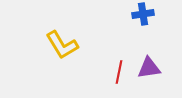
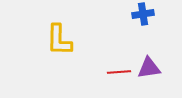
yellow L-shape: moved 3 px left, 5 px up; rotated 32 degrees clockwise
red line: rotated 75 degrees clockwise
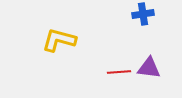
yellow L-shape: rotated 104 degrees clockwise
purple triangle: rotated 15 degrees clockwise
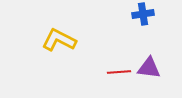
yellow L-shape: rotated 12 degrees clockwise
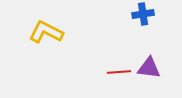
yellow L-shape: moved 13 px left, 8 px up
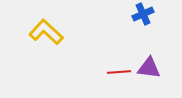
blue cross: rotated 15 degrees counterclockwise
yellow L-shape: rotated 16 degrees clockwise
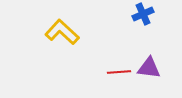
yellow L-shape: moved 16 px right
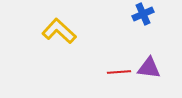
yellow L-shape: moved 3 px left, 1 px up
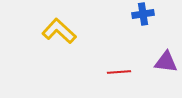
blue cross: rotated 15 degrees clockwise
purple triangle: moved 17 px right, 6 px up
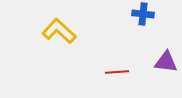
blue cross: rotated 15 degrees clockwise
red line: moved 2 px left
